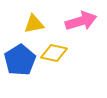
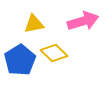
pink arrow: moved 2 px right
yellow diamond: rotated 32 degrees clockwise
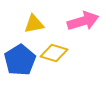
yellow diamond: rotated 28 degrees counterclockwise
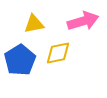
yellow diamond: moved 4 px right; rotated 28 degrees counterclockwise
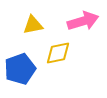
yellow triangle: moved 1 px left, 1 px down
blue pentagon: moved 9 px down; rotated 12 degrees clockwise
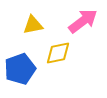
pink arrow: rotated 20 degrees counterclockwise
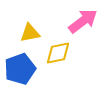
yellow triangle: moved 3 px left, 8 px down
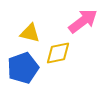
yellow triangle: rotated 25 degrees clockwise
blue pentagon: moved 3 px right, 1 px up
